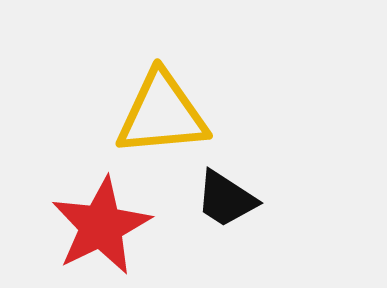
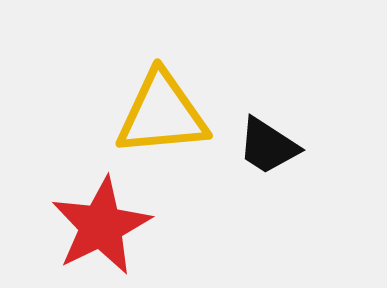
black trapezoid: moved 42 px right, 53 px up
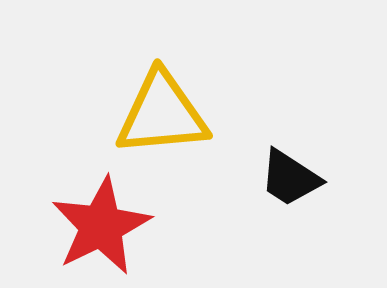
black trapezoid: moved 22 px right, 32 px down
